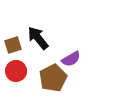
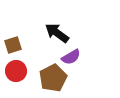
black arrow: moved 19 px right, 5 px up; rotated 15 degrees counterclockwise
purple semicircle: moved 2 px up
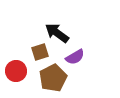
brown square: moved 27 px right, 7 px down
purple semicircle: moved 4 px right
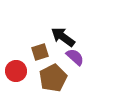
black arrow: moved 6 px right, 4 px down
purple semicircle: rotated 108 degrees counterclockwise
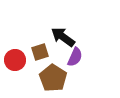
purple semicircle: rotated 72 degrees clockwise
red circle: moved 1 px left, 11 px up
brown pentagon: rotated 12 degrees counterclockwise
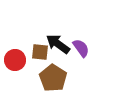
black arrow: moved 5 px left, 7 px down
brown square: rotated 24 degrees clockwise
purple semicircle: moved 6 px right, 9 px up; rotated 60 degrees counterclockwise
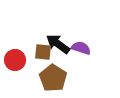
purple semicircle: rotated 36 degrees counterclockwise
brown square: moved 3 px right
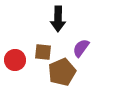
black arrow: moved 25 px up; rotated 125 degrees counterclockwise
purple semicircle: rotated 72 degrees counterclockwise
brown pentagon: moved 9 px right, 6 px up; rotated 16 degrees clockwise
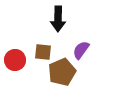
purple semicircle: moved 2 px down
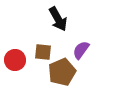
black arrow: rotated 30 degrees counterclockwise
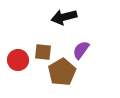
black arrow: moved 6 px right, 2 px up; rotated 105 degrees clockwise
red circle: moved 3 px right
brown pentagon: rotated 8 degrees counterclockwise
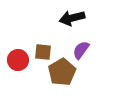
black arrow: moved 8 px right, 1 px down
